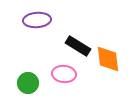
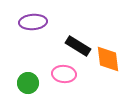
purple ellipse: moved 4 px left, 2 px down
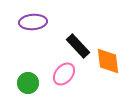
black rectangle: rotated 15 degrees clockwise
orange diamond: moved 2 px down
pink ellipse: rotated 55 degrees counterclockwise
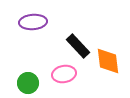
pink ellipse: rotated 40 degrees clockwise
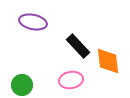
purple ellipse: rotated 16 degrees clockwise
pink ellipse: moved 7 px right, 6 px down
green circle: moved 6 px left, 2 px down
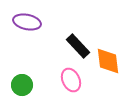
purple ellipse: moved 6 px left
pink ellipse: rotated 75 degrees clockwise
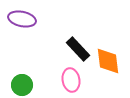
purple ellipse: moved 5 px left, 3 px up
black rectangle: moved 3 px down
pink ellipse: rotated 15 degrees clockwise
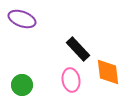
purple ellipse: rotated 8 degrees clockwise
orange diamond: moved 11 px down
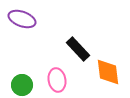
pink ellipse: moved 14 px left
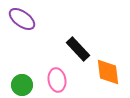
purple ellipse: rotated 16 degrees clockwise
